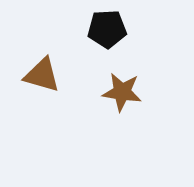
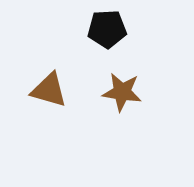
brown triangle: moved 7 px right, 15 px down
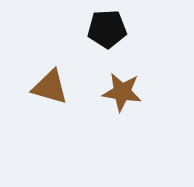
brown triangle: moved 1 px right, 3 px up
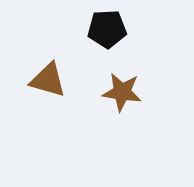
brown triangle: moved 2 px left, 7 px up
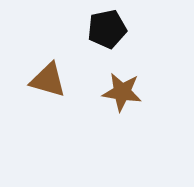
black pentagon: rotated 9 degrees counterclockwise
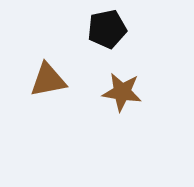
brown triangle: rotated 27 degrees counterclockwise
